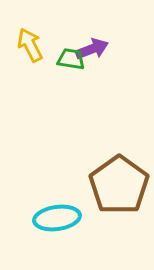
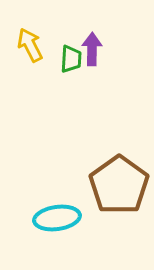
purple arrow: rotated 68 degrees counterclockwise
green trapezoid: rotated 84 degrees clockwise
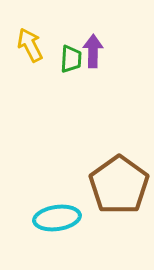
purple arrow: moved 1 px right, 2 px down
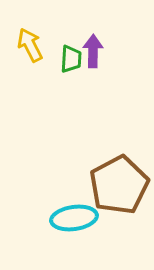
brown pentagon: rotated 8 degrees clockwise
cyan ellipse: moved 17 px right
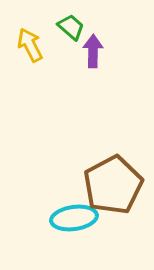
green trapezoid: moved 32 px up; rotated 52 degrees counterclockwise
brown pentagon: moved 6 px left
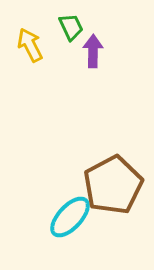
green trapezoid: rotated 24 degrees clockwise
cyan ellipse: moved 4 px left, 1 px up; rotated 39 degrees counterclockwise
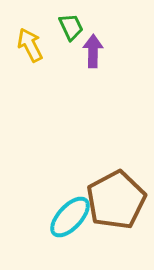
brown pentagon: moved 3 px right, 15 px down
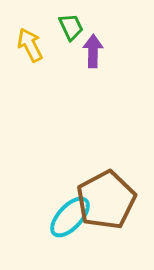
brown pentagon: moved 10 px left
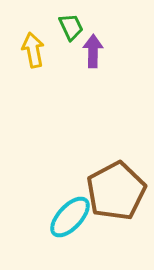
yellow arrow: moved 3 px right, 5 px down; rotated 16 degrees clockwise
brown pentagon: moved 10 px right, 9 px up
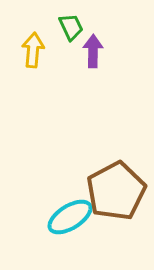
yellow arrow: rotated 16 degrees clockwise
cyan ellipse: rotated 15 degrees clockwise
